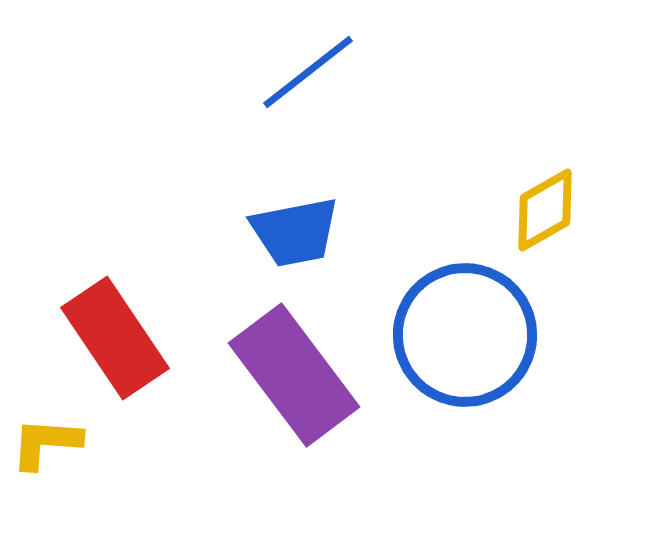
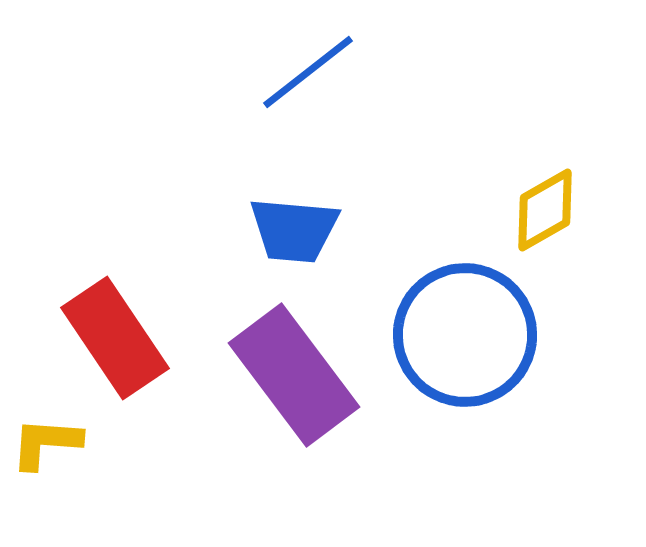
blue trapezoid: moved 1 px left, 2 px up; rotated 16 degrees clockwise
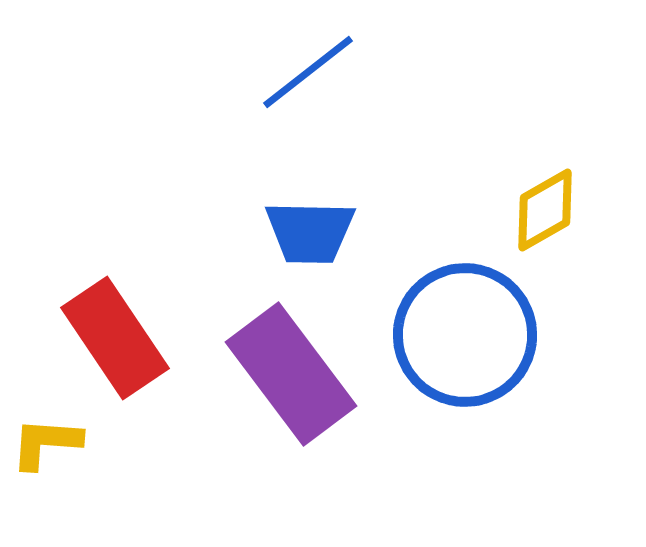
blue trapezoid: moved 16 px right, 2 px down; rotated 4 degrees counterclockwise
purple rectangle: moved 3 px left, 1 px up
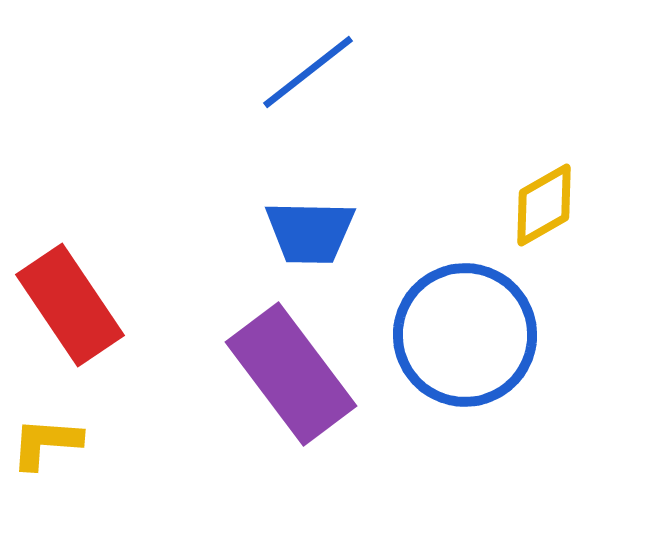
yellow diamond: moved 1 px left, 5 px up
red rectangle: moved 45 px left, 33 px up
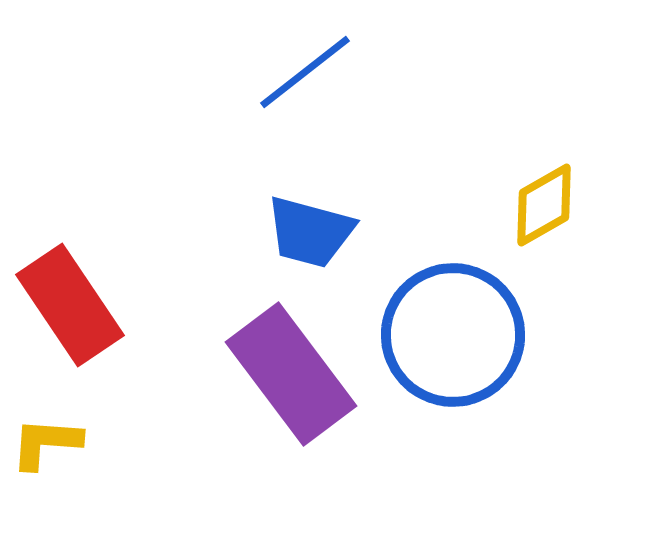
blue line: moved 3 px left
blue trapezoid: rotated 14 degrees clockwise
blue circle: moved 12 px left
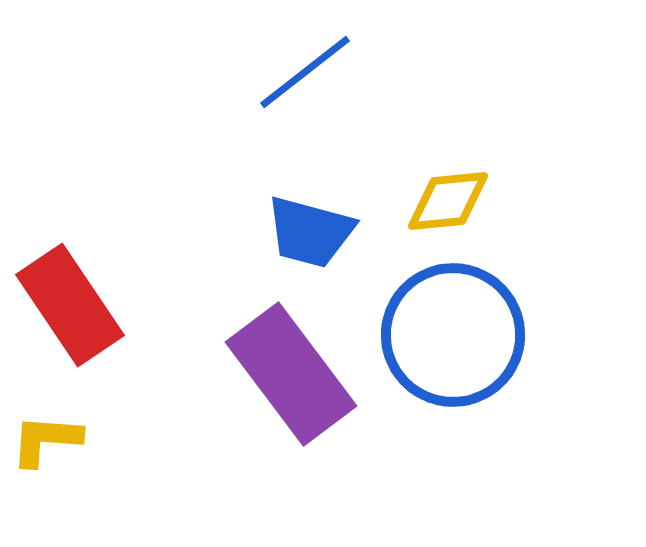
yellow diamond: moved 96 px left, 4 px up; rotated 24 degrees clockwise
yellow L-shape: moved 3 px up
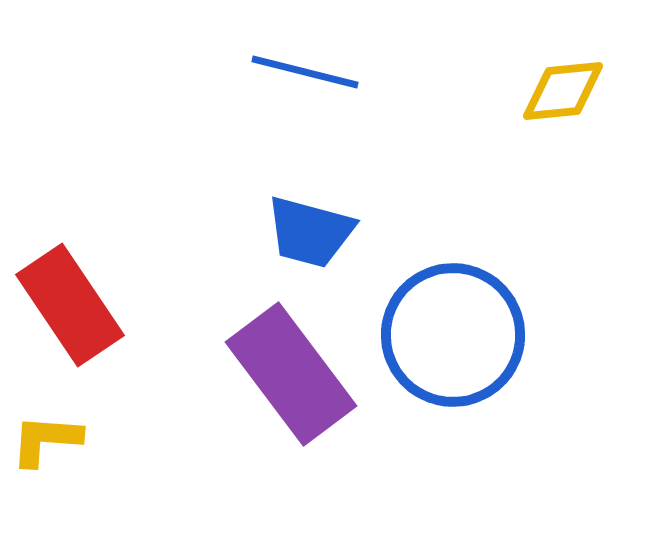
blue line: rotated 52 degrees clockwise
yellow diamond: moved 115 px right, 110 px up
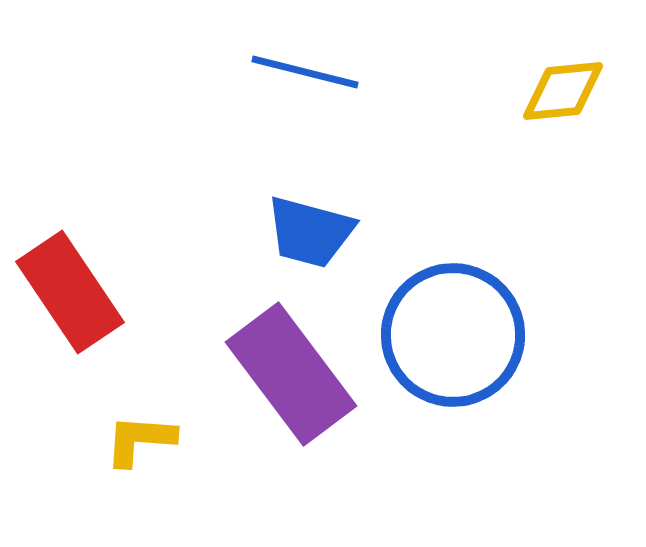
red rectangle: moved 13 px up
yellow L-shape: moved 94 px right
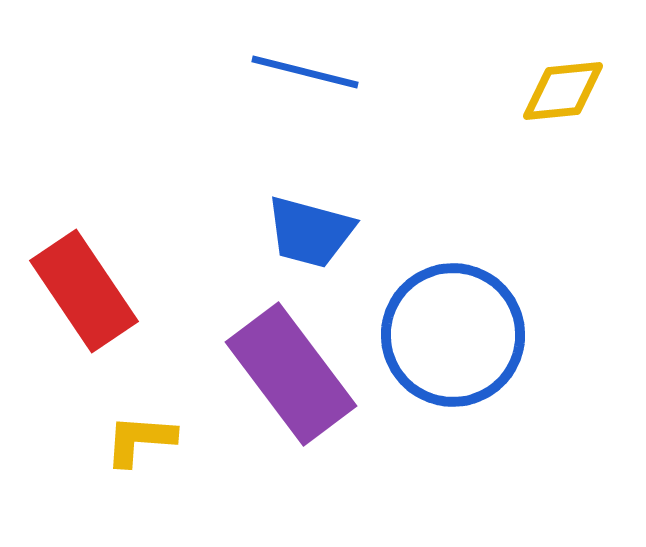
red rectangle: moved 14 px right, 1 px up
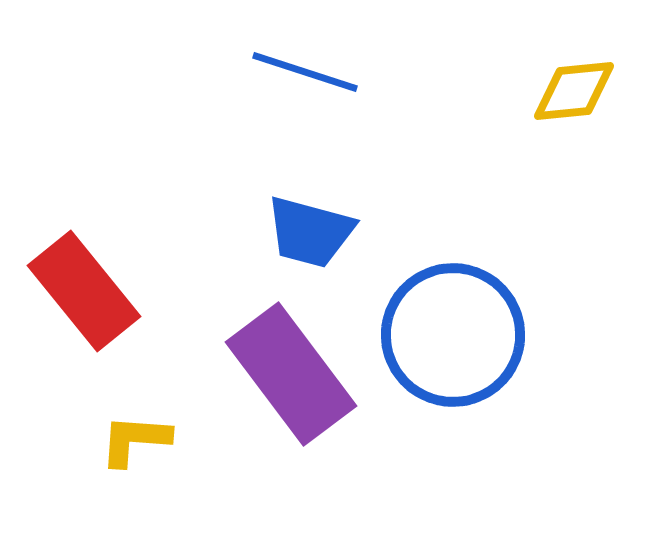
blue line: rotated 4 degrees clockwise
yellow diamond: moved 11 px right
red rectangle: rotated 5 degrees counterclockwise
yellow L-shape: moved 5 px left
